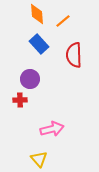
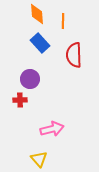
orange line: rotated 49 degrees counterclockwise
blue rectangle: moved 1 px right, 1 px up
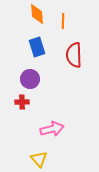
blue rectangle: moved 3 px left, 4 px down; rotated 24 degrees clockwise
red cross: moved 2 px right, 2 px down
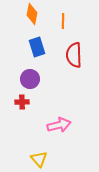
orange diamond: moved 5 px left; rotated 15 degrees clockwise
pink arrow: moved 7 px right, 4 px up
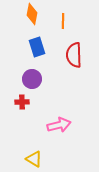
purple circle: moved 2 px right
yellow triangle: moved 5 px left; rotated 18 degrees counterclockwise
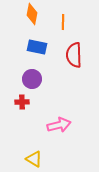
orange line: moved 1 px down
blue rectangle: rotated 60 degrees counterclockwise
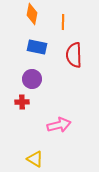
yellow triangle: moved 1 px right
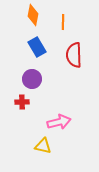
orange diamond: moved 1 px right, 1 px down
blue rectangle: rotated 48 degrees clockwise
pink arrow: moved 3 px up
yellow triangle: moved 8 px right, 13 px up; rotated 18 degrees counterclockwise
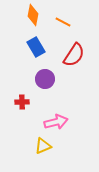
orange line: rotated 63 degrees counterclockwise
blue rectangle: moved 1 px left
red semicircle: rotated 145 degrees counterclockwise
purple circle: moved 13 px right
pink arrow: moved 3 px left
yellow triangle: rotated 36 degrees counterclockwise
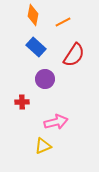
orange line: rotated 56 degrees counterclockwise
blue rectangle: rotated 18 degrees counterclockwise
